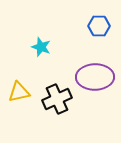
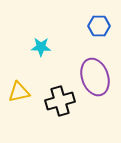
cyan star: rotated 18 degrees counterclockwise
purple ellipse: rotated 72 degrees clockwise
black cross: moved 3 px right, 2 px down; rotated 8 degrees clockwise
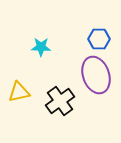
blue hexagon: moved 13 px down
purple ellipse: moved 1 px right, 2 px up
black cross: rotated 20 degrees counterclockwise
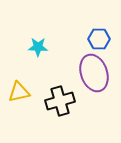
cyan star: moved 3 px left
purple ellipse: moved 2 px left, 2 px up
black cross: rotated 20 degrees clockwise
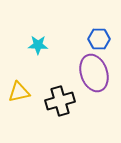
cyan star: moved 2 px up
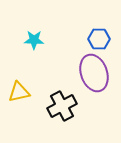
cyan star: moved 4 px left, 5 px up
black cross: moved 2 px right, 5 px down; rotated 12 degrees counterclockwise
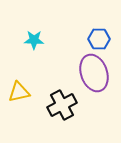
black cross: moved 1 px up
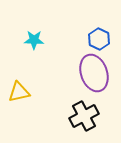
blue hexagon: rotated 25 degrees clockwise
black cross: moved 22 px right, 11 px down
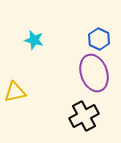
cyan star: rotated 12 degrees clockwise
yellow triangle: moved 4 px left
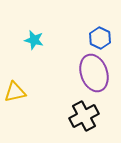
blue hexagon: moved 1 px right, 1 px up
